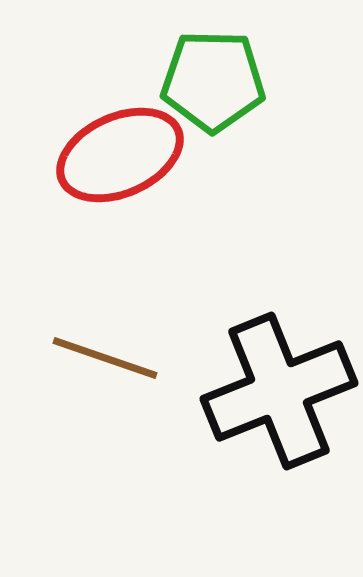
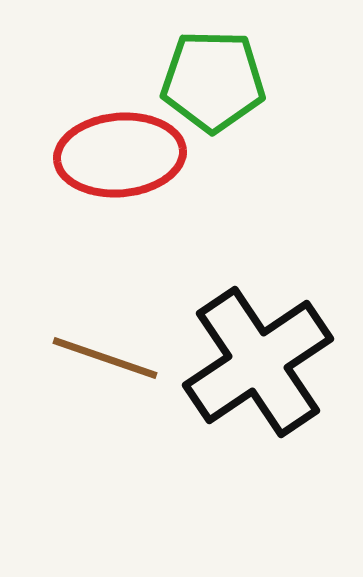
red ellipse: rotated 19 degrees clockwise
black cross: moved 21 px left, 29 px up; rotated 12 degrees counterclockwise
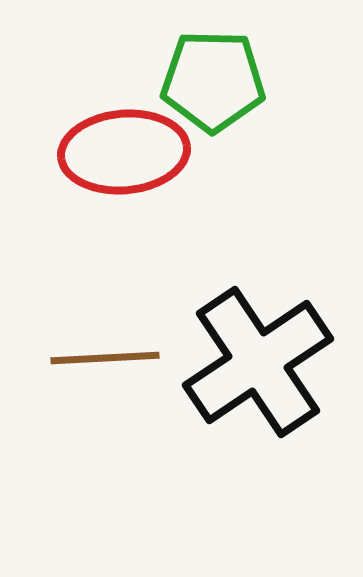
red ellipse: moved 4 px right, 3 px up
brown line: rotated 22 degrees counterclockwise
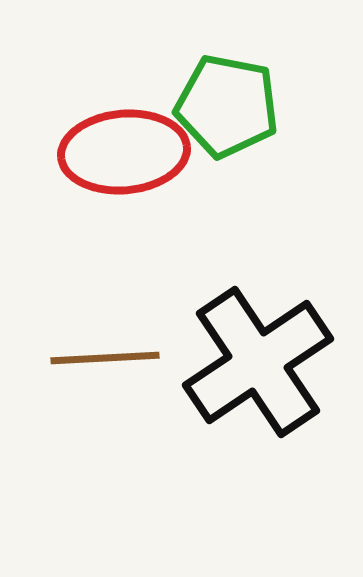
green pentagon: moved 14 px right, 25 px down; rotated 10 degrees clockwise
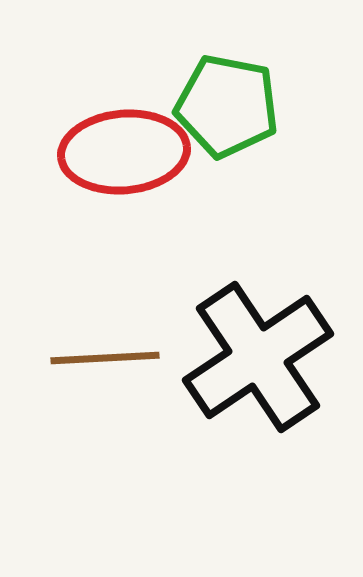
black cross: moved 5 px up
